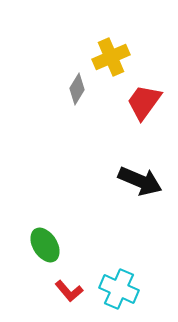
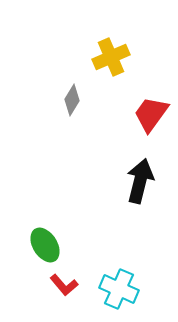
gray diamond: moved 5 px left, 11 px down
red trapezoid: moved 7 px right, 12 px down
black arrow: rotated 99 degrees counterclockwise
red L-shape: moved 5 px left, 6 px up
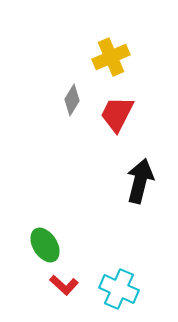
red trapezoid: moved 34 px left; rotated 9 degrees counterclockwise
red L-shape: rotated 8 degrees counterclockwise
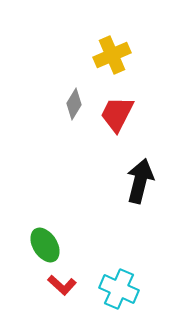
yellow cross: moved 1 px right, 2 px up
gray diamond: moved 2 px right, 4 px down
red L-shape: moved 2 px left
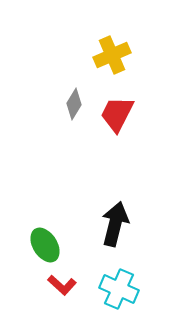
black arrow: moved 25 px left, 43 px down
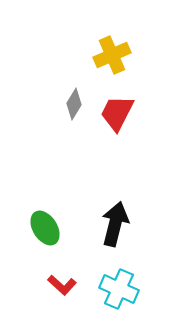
red trapezoid: moved 1 px up
green ellipse: moved 17 px up
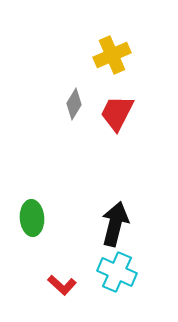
green ellipse: moved 13 px left, 10 px up; rotated 28 degrees clockwise
cyan cross: moved 2 px left, 17 px up
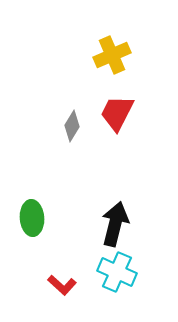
gray diamond: moved 2 px left, 22 px down
